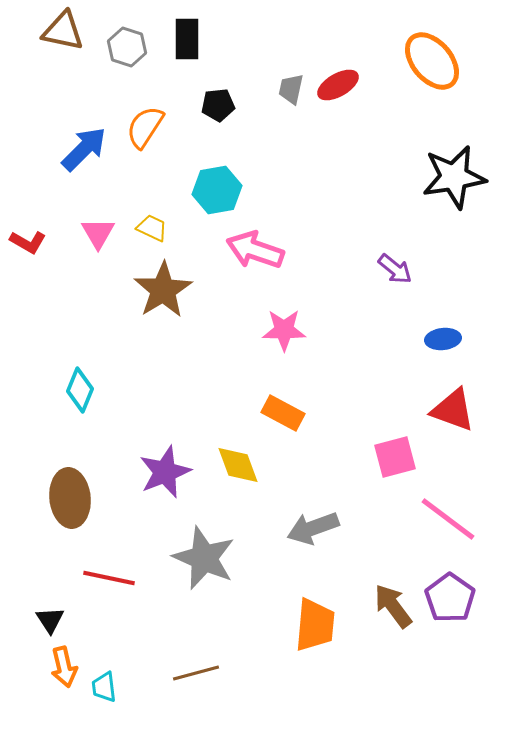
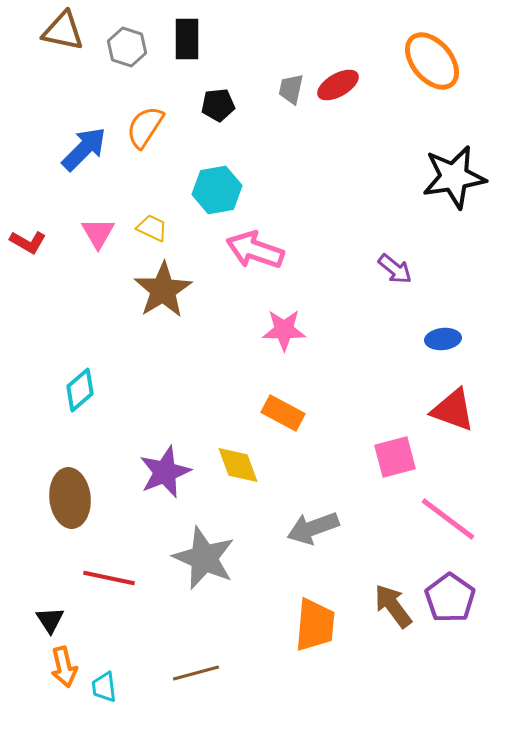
cyan diamond: rotated 27 degrees clockwise
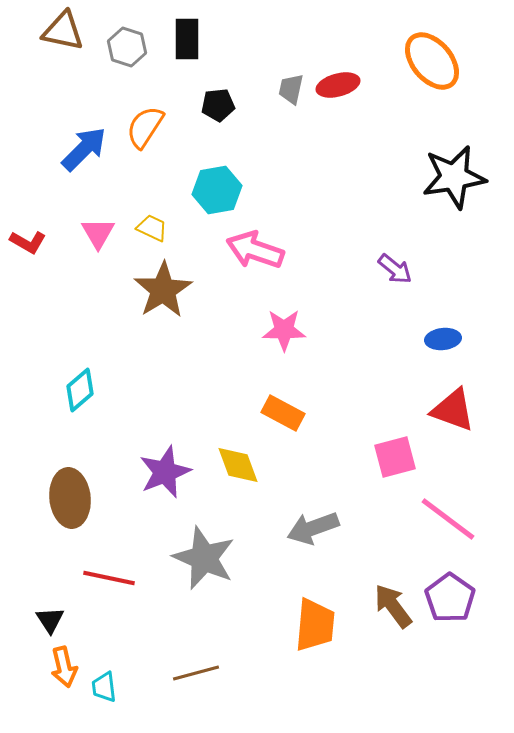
red ellipse: rotated 15 degrees clockwise
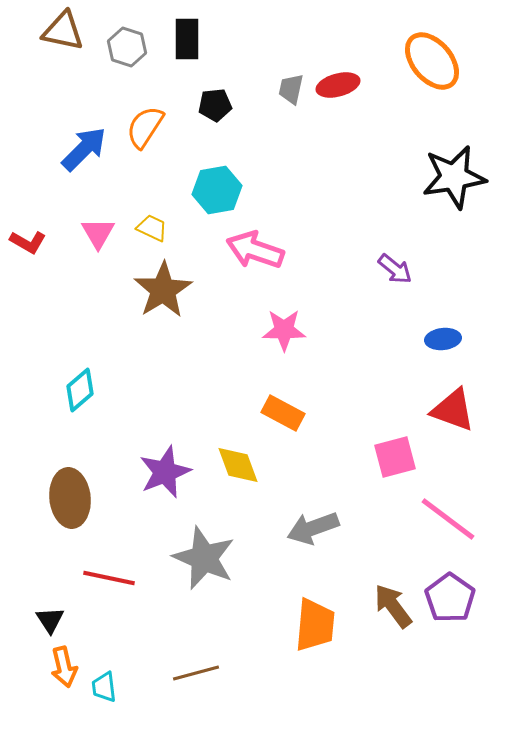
black pentagon: moved 3 px left
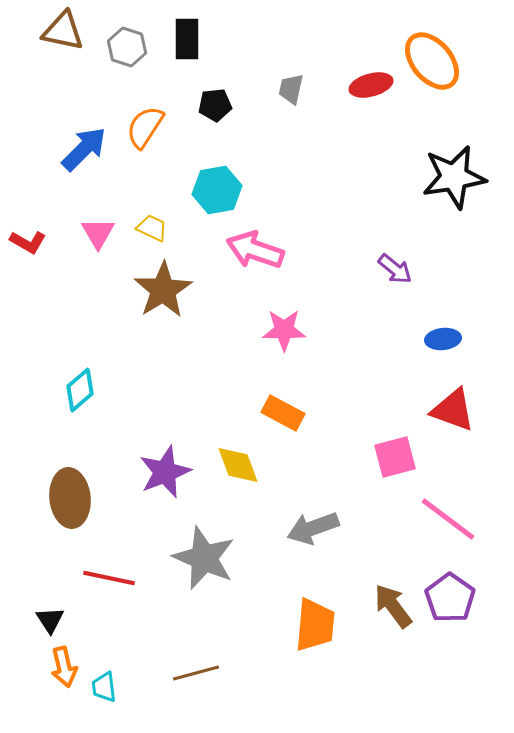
red ellipse: moved 33 px right
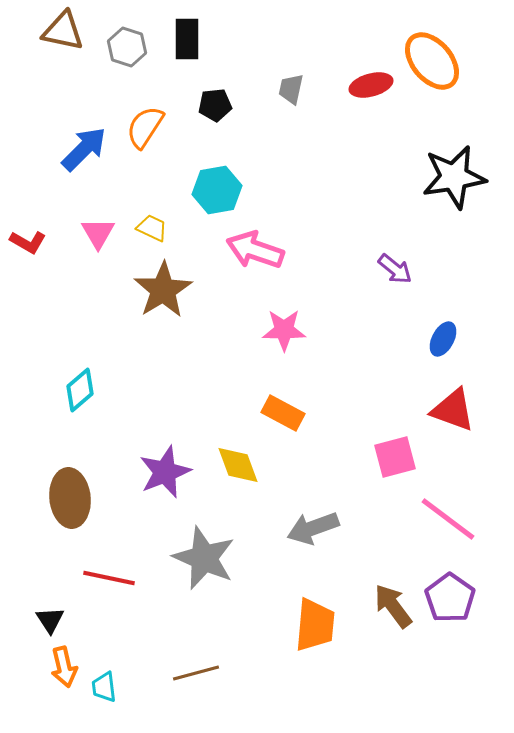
blue ellipse: rotated 56 degrees counterclockwise
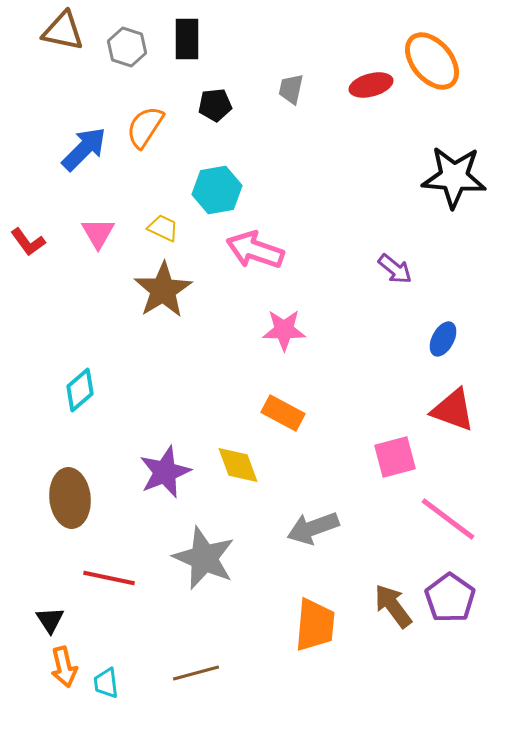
black star: rotated 14 degrees clockwise
yellow trapezoid: moved 11 px right
red L-shape: rotated 24 degrees clockwise
cyan trapezoid: moved 2 px right, 4 px up
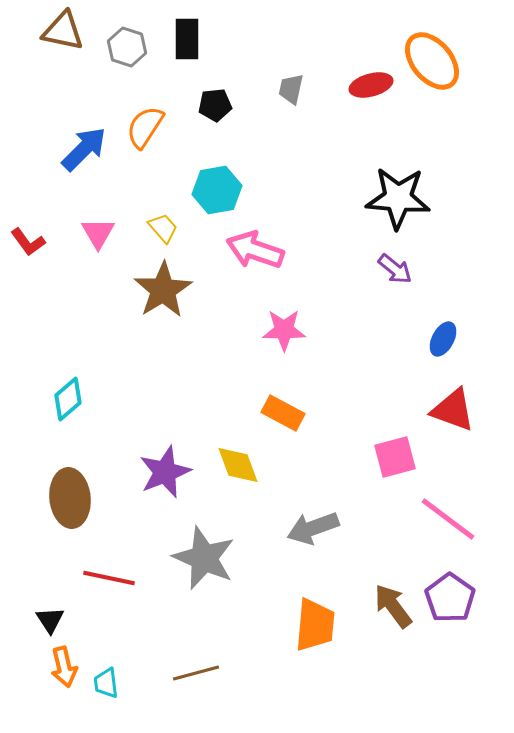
black star: moved 56 px left, 21 px down
yellow trapezoid: rotated 24 degrees clockwise
cyan diamond: moved 12 px left, 9 px down
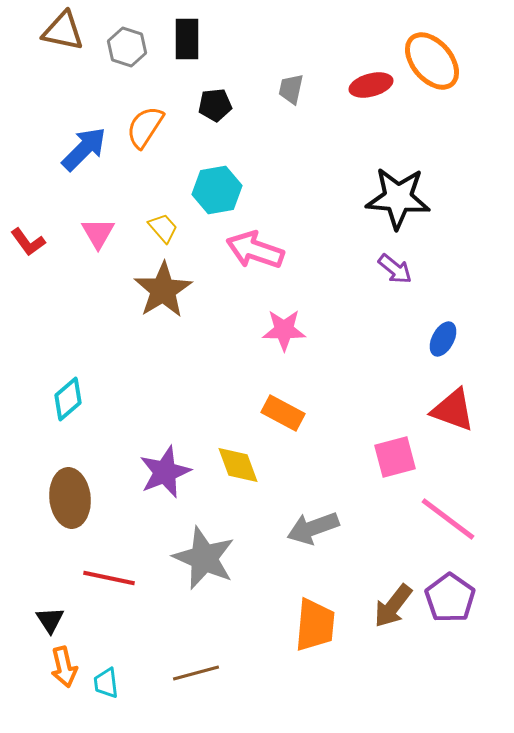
brown arrow: rotated 105 degrees counterclockwise
